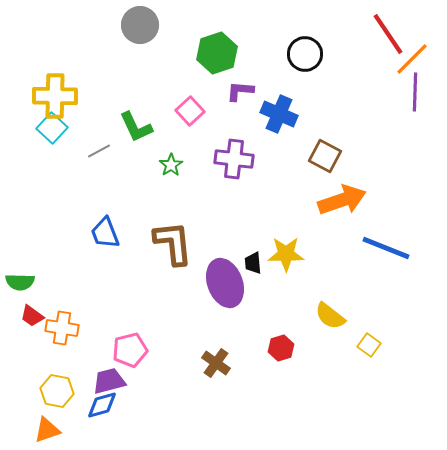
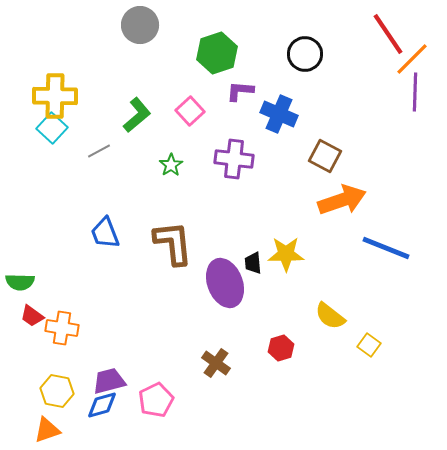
green L-shape: moved 1 px right, 12 px up; rotated 105 degrees counterclockwise
pink pentagon: moved 26 px right, 50 px down; rotated 12 degrees counterclockwise
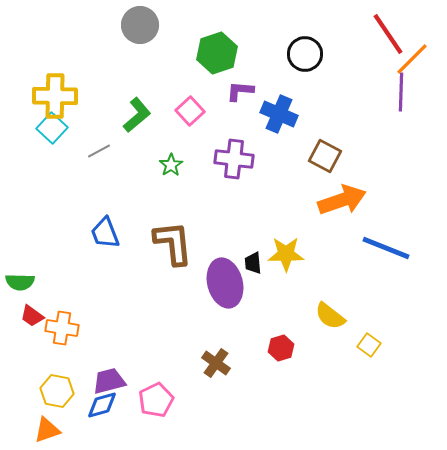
purple line: moved 14 px left
purple ellipse: rotated 6 degrees clockwise
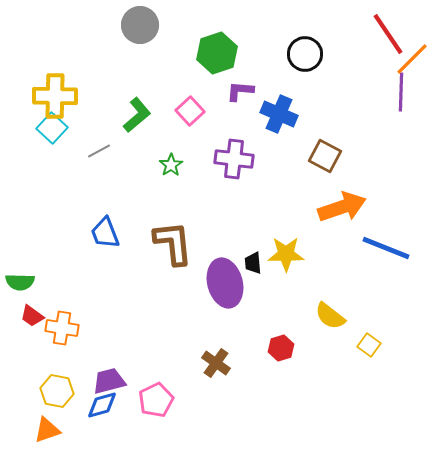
orange arrow: moved 7 px down
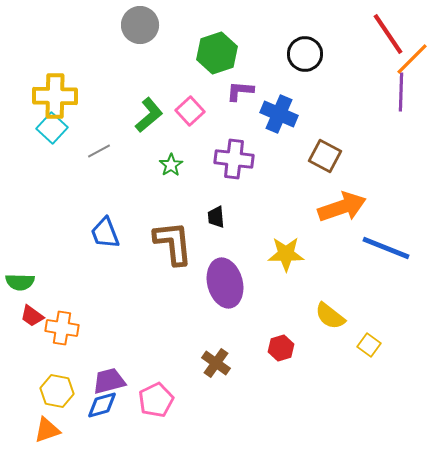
green L-shape: moved 12 px right
black trapezoid: moved 37 px left, 46 px up
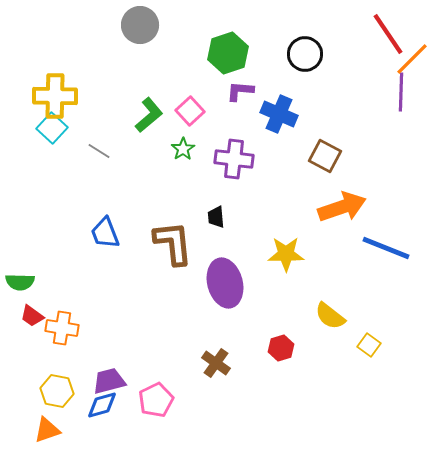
green hexagon: moved 11 px right
gray line: rotated 60 degrees clockwise
green star: moved 12 px right, 16 px up
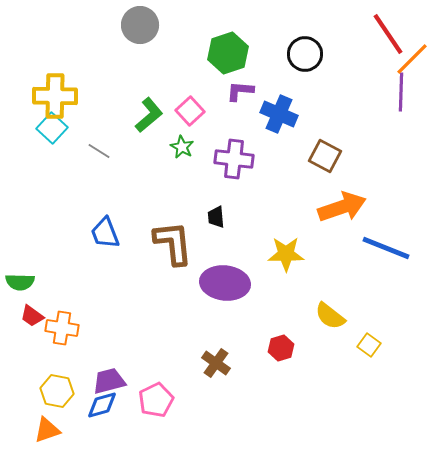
green star: moved 1 px left, 2 px up; rotated 10 degrees counterclockwise
purple ellipse: rotated 69 degrees counterclockwise
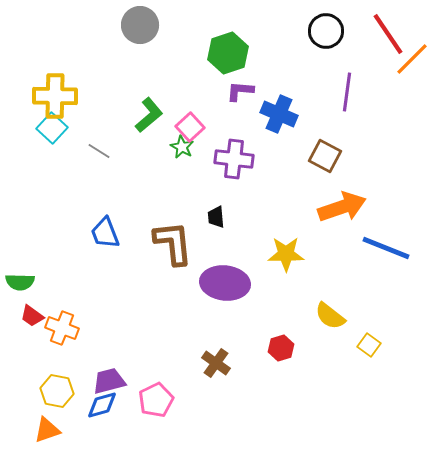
black circle: moved 21 px right, 23 px up
purple line: moved 54 px left; rotated 6 degrees clockwise
pink square: moved 16 px down
orange cross: rotated 12 degrees clockwise
